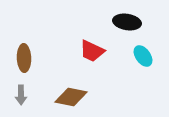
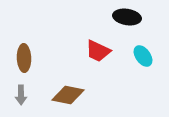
black ellipse: moved 5 px up
red trapezoid: moved 6 px right
brown diamond: moved 3 px left, 2 px up
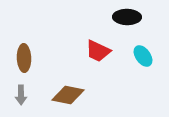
black ellipse: rotated 8 degrees counterclockwise
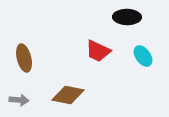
brown ellipse: rotated 12 degrees counterclockwise
gray arrow: moved 2 px left, 5 px down; rotated 84 degrees counterclockwise
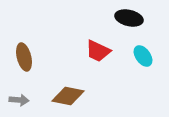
black ellipse: moved 2 px right, 1 px down; rotated 12 degrees clockwise
brown ellipse: moved 1 px up
brown diamond: moved 1 px down
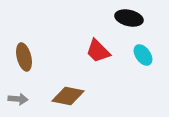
red trapezoid: rotated 20 degrees clockwise
cyan ellipse: moved 1 px up
gray arrow: moved 1 px left, 1 px up
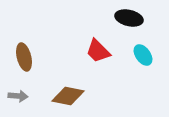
gray arrow: moved 3 px up
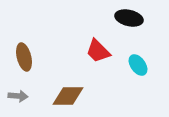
cyan ellipse: moved 5 px left, 10 px down
brown diamond: rotated 12 degrees counterclockwise
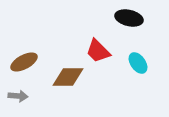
brown ellipse: moved 5 px down; rotated 76 degrees clockwise
cyan ellipse: moved 2 px up
brown diamond: moved 19 px up
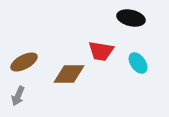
black ellipse: moved 2 px right
red trapezoid: moved 3 px right; rotated 36 degrees counterclockwise
brown diamond: moved 1 px right, 3 px up
gray arrow: rotated 108 degrees clockwise
